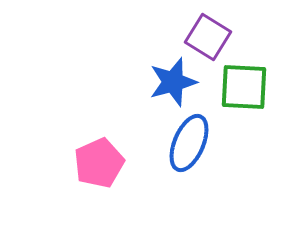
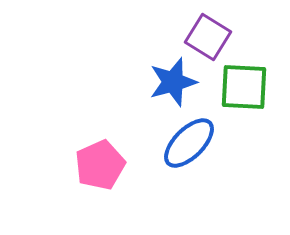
blue ellipse: rotated 22 degrees clockwise
pink pentagon: moved 1 px right, 2 px down
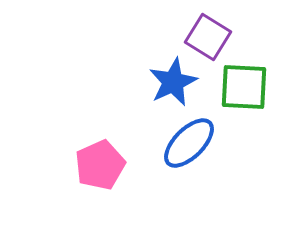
blue star: rotated 9 degrees counterclockwise
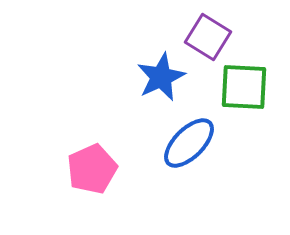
blue star: moved 12 px left, 5 px up
pink pentagon: moved 8 px left, 4 px down
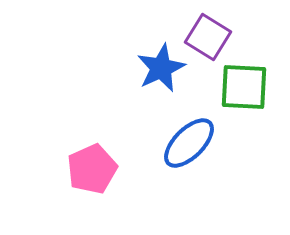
blue star: moved 9 px up
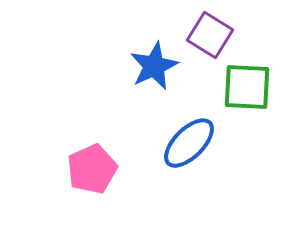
purple square: moved 2 px right, 2 px up
blue star: moved 7 px left, 2 px up
green square: moved 3 px right
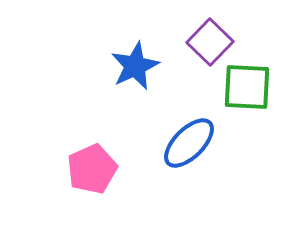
purple square: moved 7 px down; rotated 12 degrees clockwise
blue star: moved 19 px left
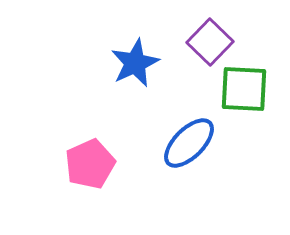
blue star: moved 3 px up
green square: moved 3 px left, 2 px down
pink pentagon: moved 2 px left, 5 px up
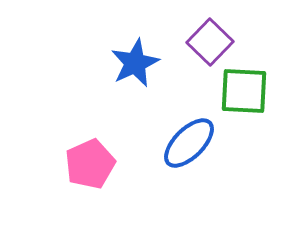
green square: moved 2 px down
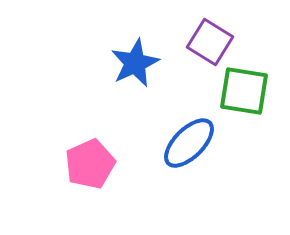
purple square: rotated 12 degrees counterclockwise
green square: rotated 6 degrees clockwise
